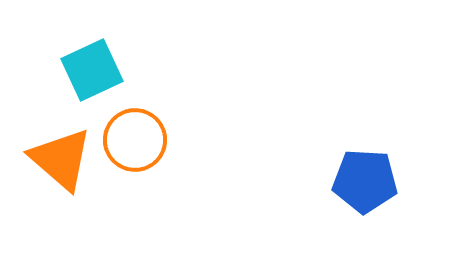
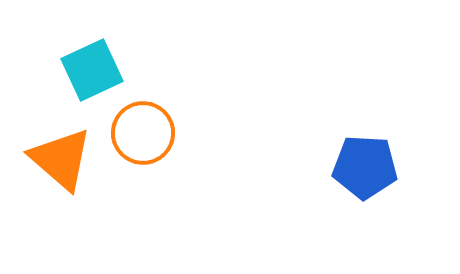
orange circle: moved 8 px right, 7 px up
blue pentagon: moved 14 px up
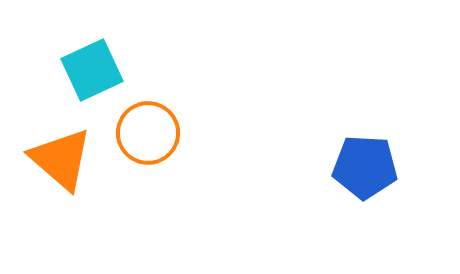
orange circle: moved 5 px right
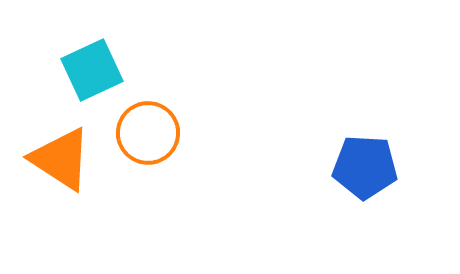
orange triangle: rotated 8 degrees counterclockwise
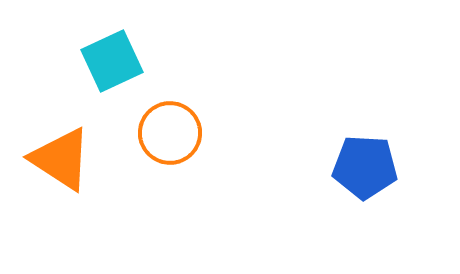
cyan square: moved 20 px right, 9 px up
orange circle: moved 22 px right
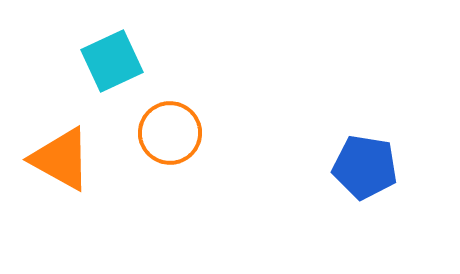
orange triangle: rotated 4 degrees counterclockwise
blue pentagon: rotated 6 degrees clockwise
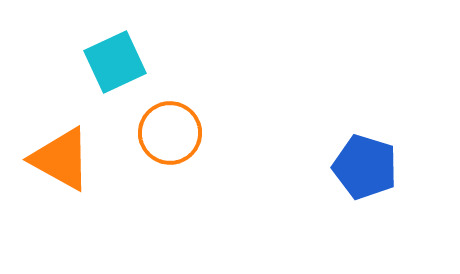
cyan square: moved 3 px right, 1 px down
blue pentagon: rotated 8 degrees clockwise
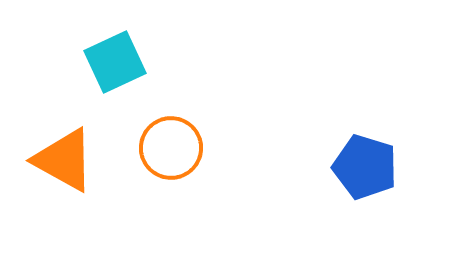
orange circle: moved 1 px right, 15 px down
orange triangle: moved 3 px right, 1 px down
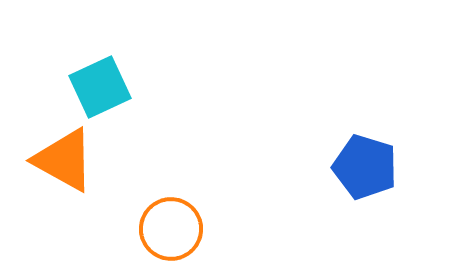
cyan square: moved 15 px left, 25 px down
orange circle: moved 81 px down
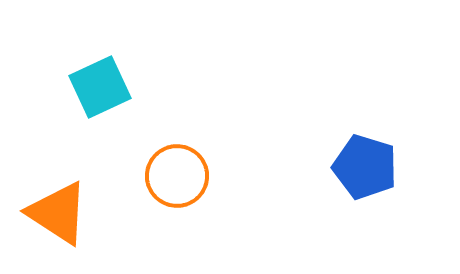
orange triangle: moved 6 px left, 53 px down; rotated 4 degrees clockwise
orange circle: moved 6 px right, 53 px up
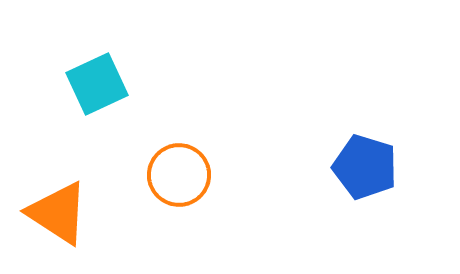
cyan square: moved 3 px left, 3 px up
orange circle: moved 2 px right, 1 px up
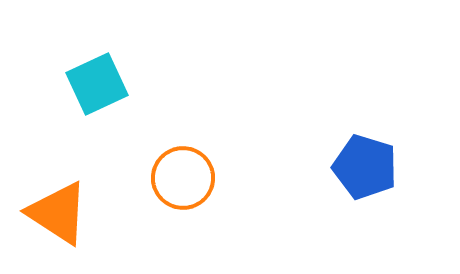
orange circle: moved 4 px right, 3 px down
